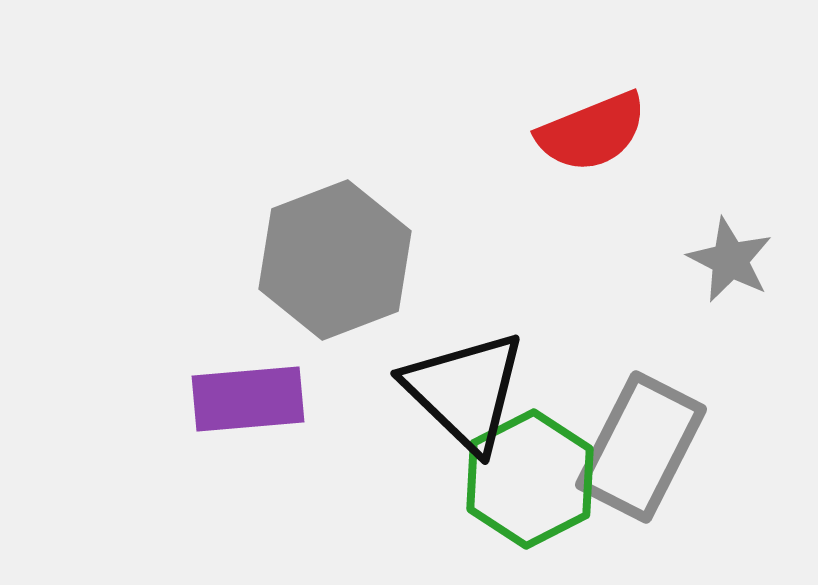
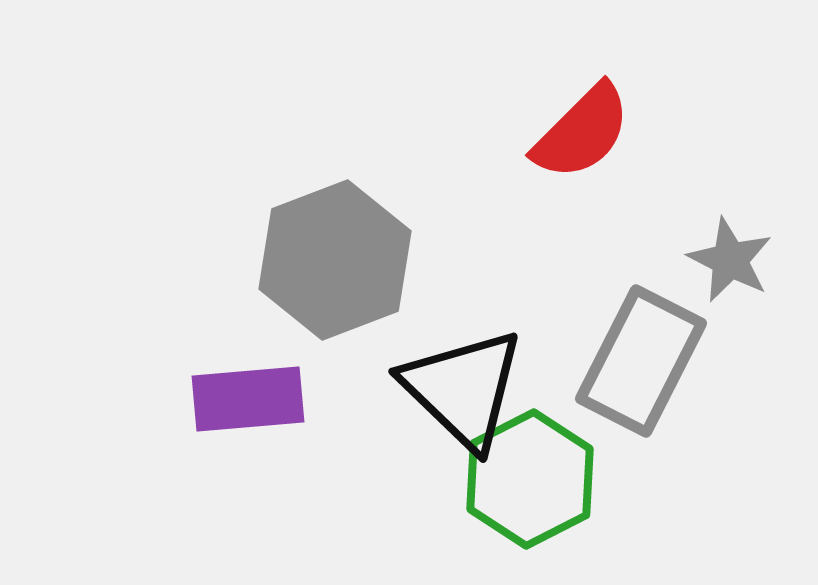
red semicircle: moved 10 px left; rotated 23 degrees counterclockwise
black triangle: moved 2 px left, 2 px up
gray rectangle: moved 86 px up
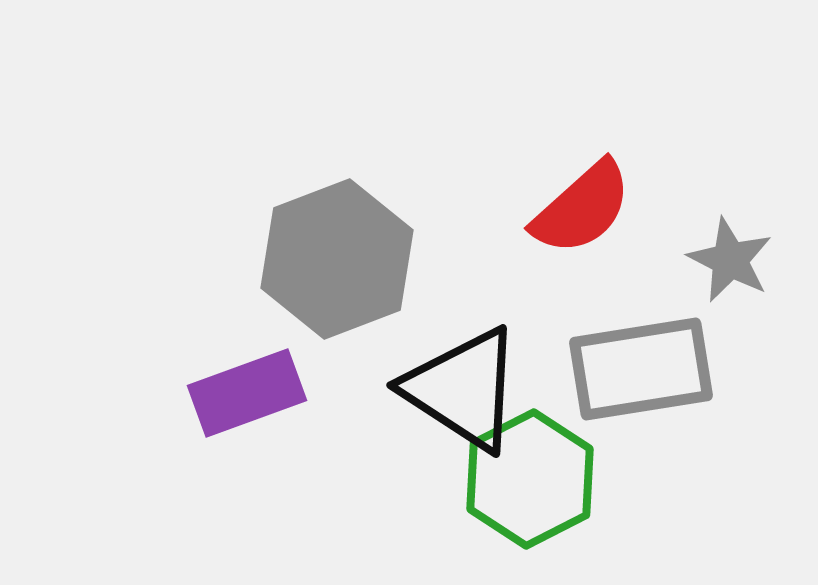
red semicircle: moved 76 px down; rotated 3 degrees clockwise
gray hexagon: moved 2 px right, 1 px up
gray rectangle: moved 8 px down; rotated 54 degrees clockwise
black triangle: rotated 11 degrees counterclockwise
purple rectangle: moved 1 px left, 6 px up; rotated 15 degrees counterclockwise
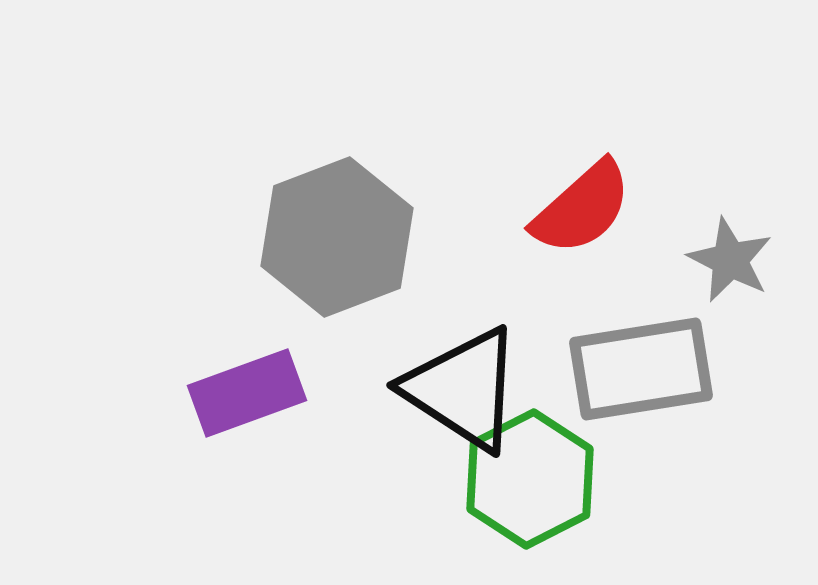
gray hexagon: moved 22 px up
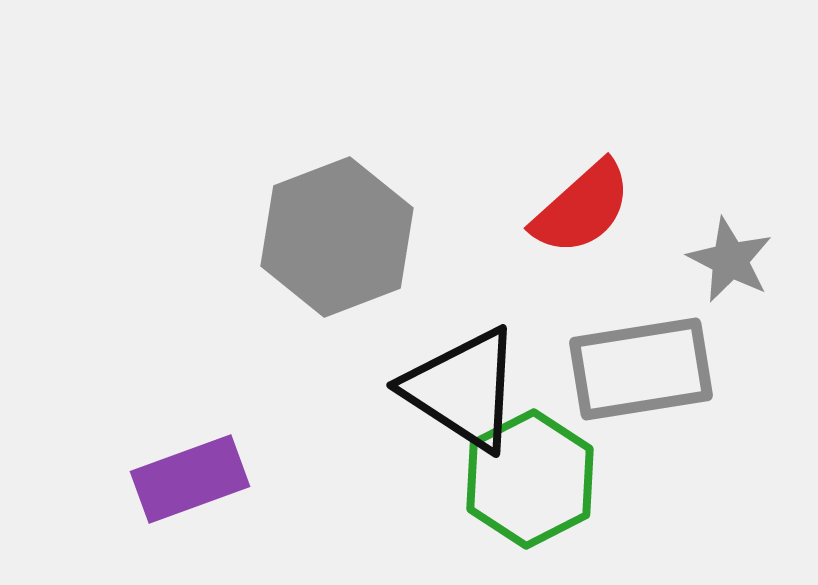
purple rectangle: moved 57 px left, 86 px down
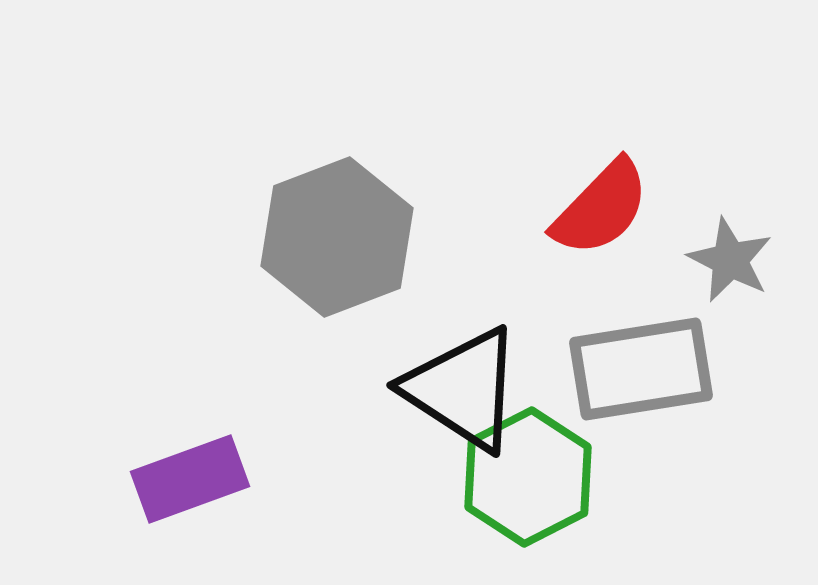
red semicircle: moved 19 px right; rotated 4 degrees counterclockwise
green hexagon: moved 2 px left, 2 px up
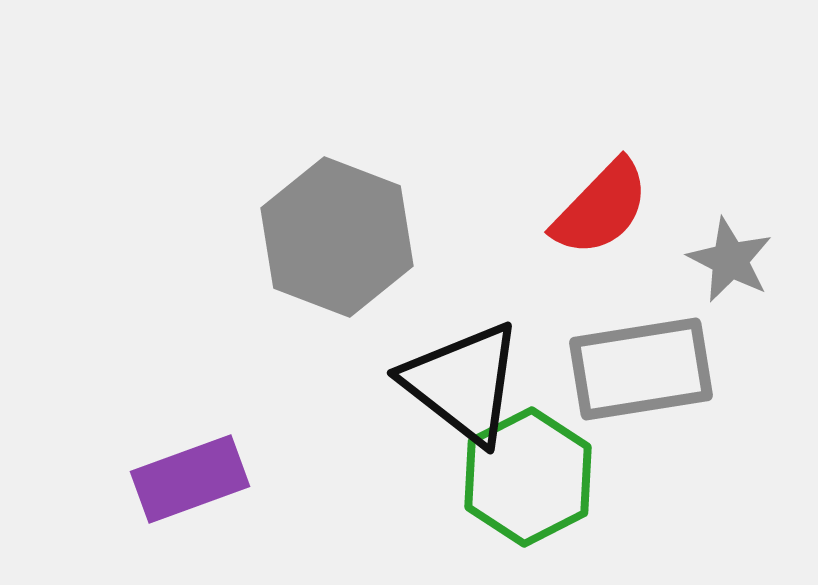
gray hexagon: rotated 18 degrees counterclockwise
black triangle: moved 6 px up; rotated 5 degrees clockwise
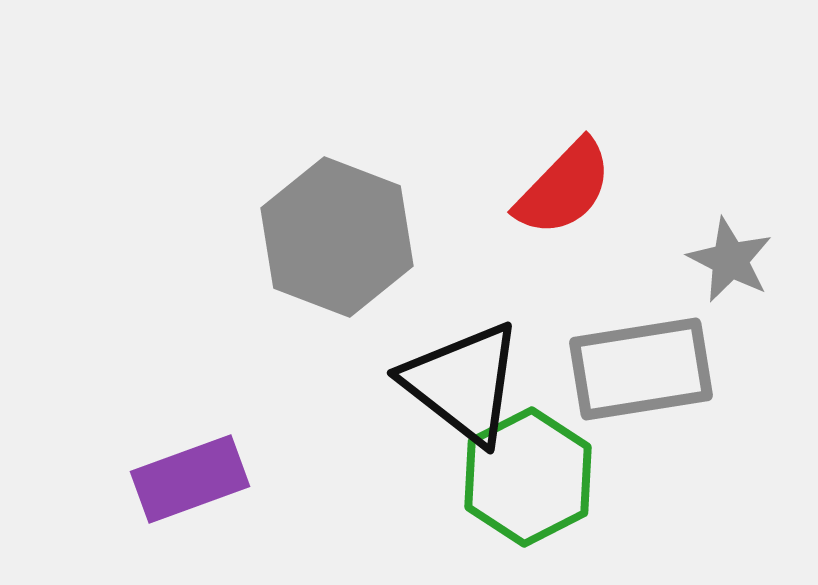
red semicircle: moved 37 px left, 20 px up
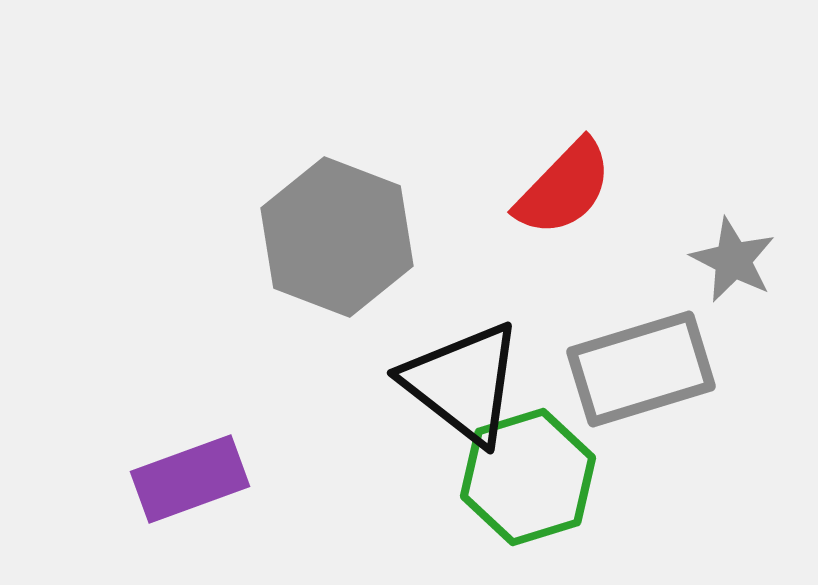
gray star: moved 3 px right
gray rectangle: rotated 8 degrees counterclockwise
green hexagon: rotated 10 degrees clockwise
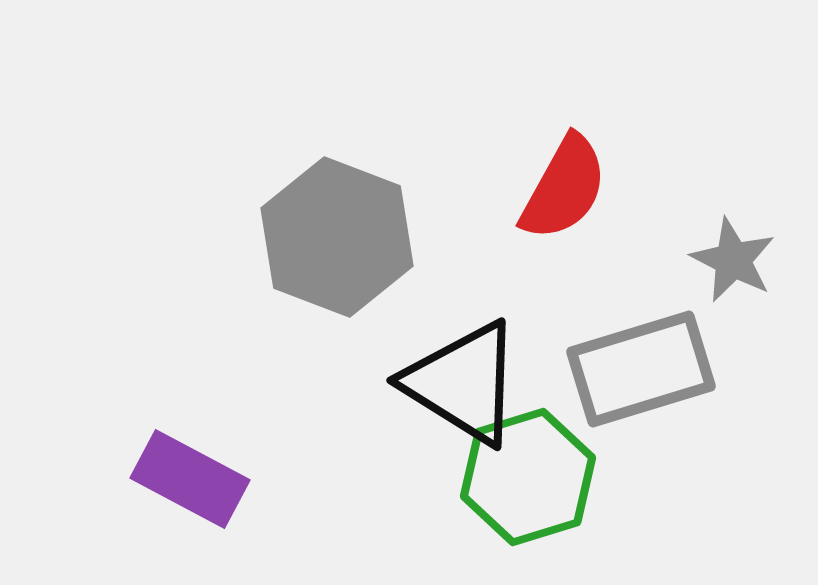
red semicircle: rotated 15 degrees counterclockwise
black triangle: rotated 6 degrees counterclockwise
purple rectangle: rotated 48 degrees clockwise
